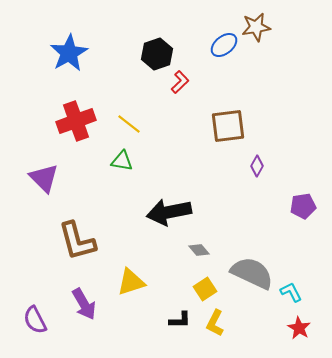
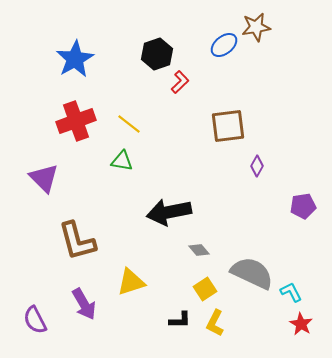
blue star: moved 6 px right, 6 px down
red star: moved 2 px right, 4 px up
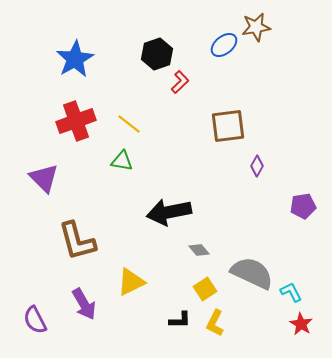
yellow triangle: rotated 8 degrees counterclockwise
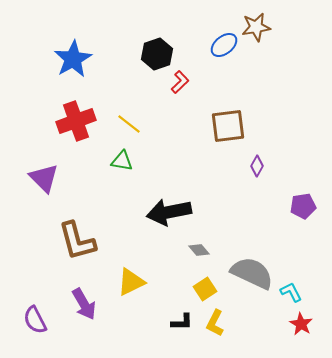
blue star: moved 2 px left
black L-shape: moved 2 px right, 2 px down
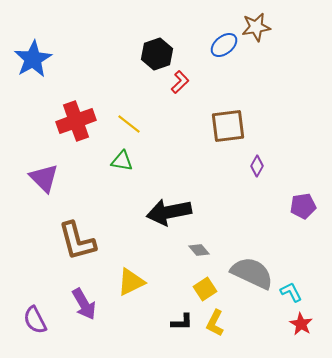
blue star: moved 40 px left
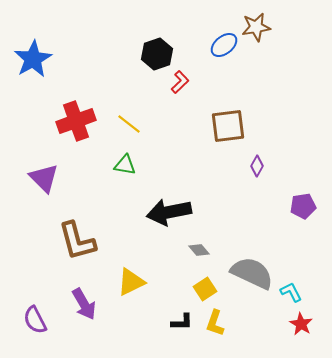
green triangle: moved 3 px right, 4 px down
yellow L-shape: rotated 8 degrees counterclockwise
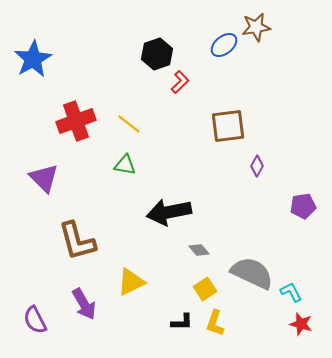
red star: rotated 15 degrees counterclockwise
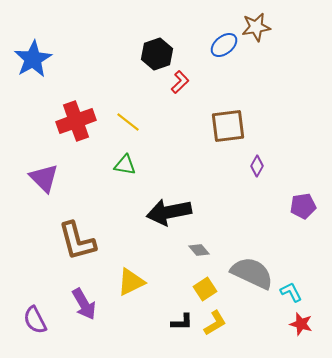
yellow line: moved 1 px left, 2 px up
yellow L-shape: rotated 140 degrees counterclockwise
